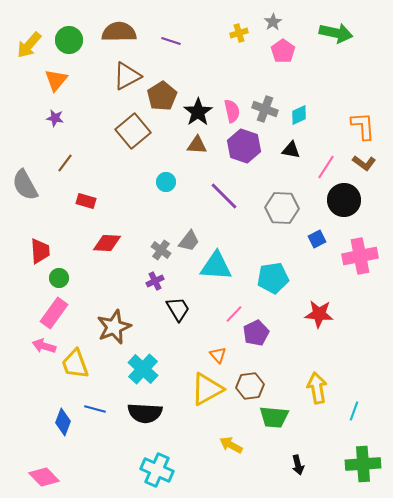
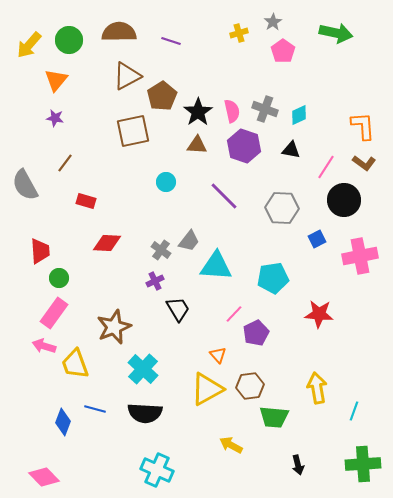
brown square at (133, 131): rotated 28 degrees clockwise
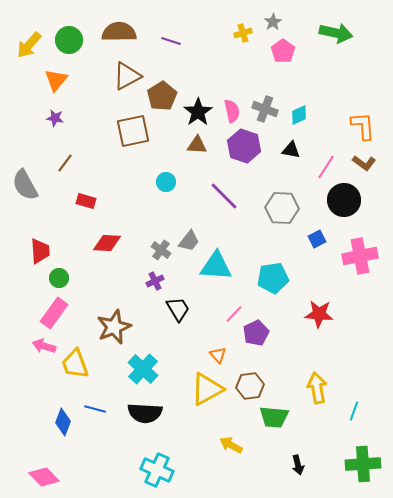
yellow cross at (239, 33): moved 4 px right
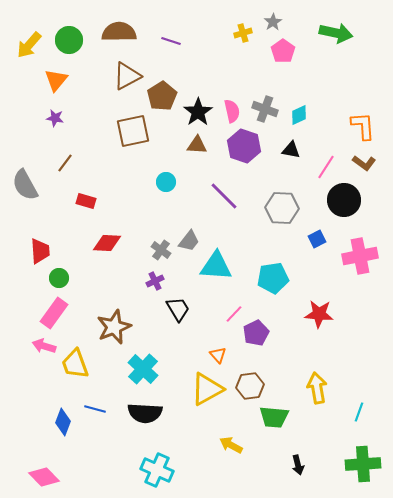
cyan line at (354, 411): moved 5 px right, 1 px down
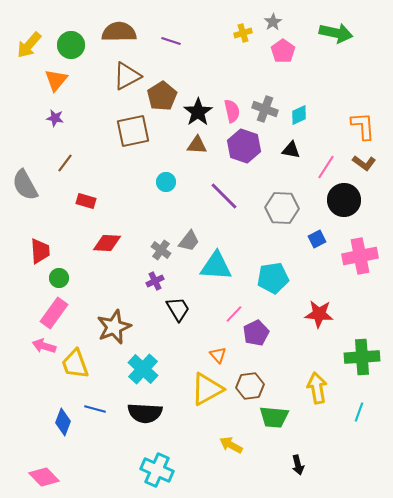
green circle at (69, 40): moved 2 px right, 5 px down
green cross at (363, 464): moved 1 px left, 107 px up
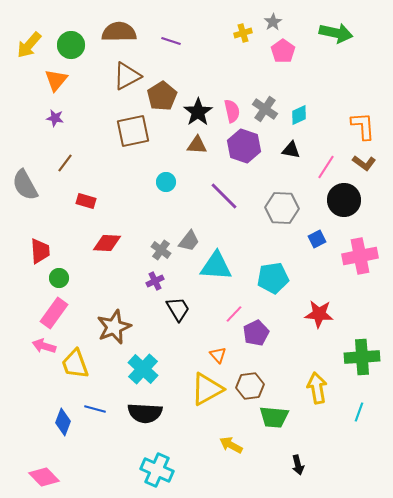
gray cross at (265, 109): rotated 15 degrees clockwise
